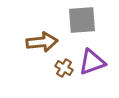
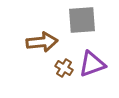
purple triangle: moved 2 px down
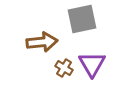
gray square: moved 1 px up; rotated 8 degrees counterclockwise
purple triangle: rotated 40 degrees counterclockwise
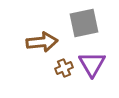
gray square: moved 2 px right, 4 px down
brown cross: rotated 36 degrees clockwise
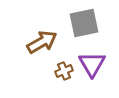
brown arrow: rotated 24 degrees counterclockwise
brown cross: moved 3 px down
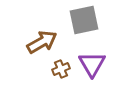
gray square: moved 3 px up
brown cross: moved 3 px left, 2 px up
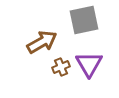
purple triangle: moved 3 px left
brown cross: moved 2 px up
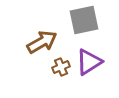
purple triangle: moved 2 px up; rotated 28 degrees clockwise
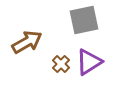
brown arrow: moved 15 px left
brown cross: moved 3 px up; rotated 24 degrees counterclockwise
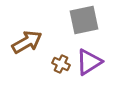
brown cross: rotated 18 degrees counterclockwise
